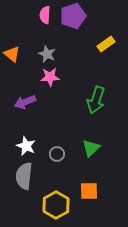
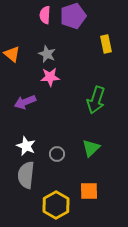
yellow rectangle: rotated 66 degrees counterclockwise
gray semicircle: moved 2 px right, 1 px up
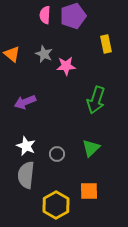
gray star: moved 3 px left
pink star: moved 16 px right, 11 px up
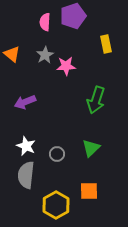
pink semicircle: moved 7 px down
gray star: moved 1 px right, 1 px down; rotated 18 degrees clockwise
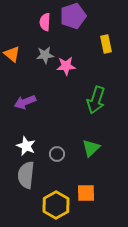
gray star: rotated 24 degrees clockwise
orange square: moved 3 px left, 2 px down
